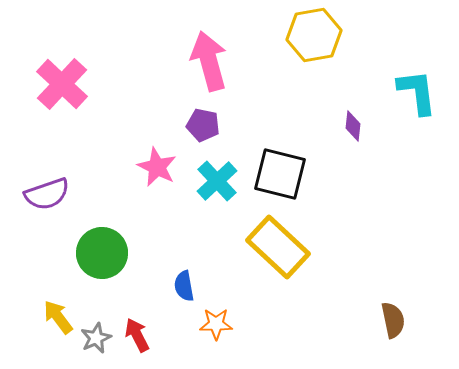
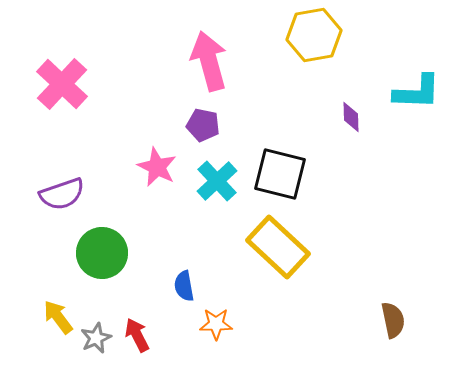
cyan L-shape: rotated 99 degrees clockwise
purple diamond: moved 2 px left, 9 px up; rotated 8 degrees counterclockwise
purple semicircle: moved 15 px right
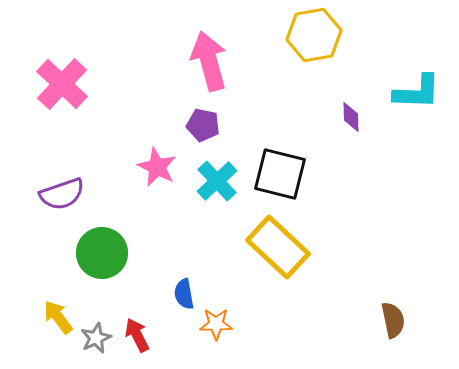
blue semicircle: moved 8 px down
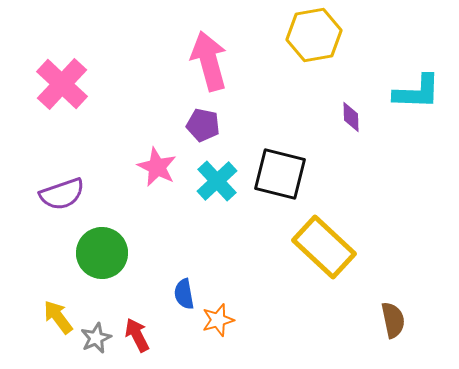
yellow rectangle: moved 46 px right
orange star: moved 2 px right, 4 px up; rotated 16 degrees counterclockwise
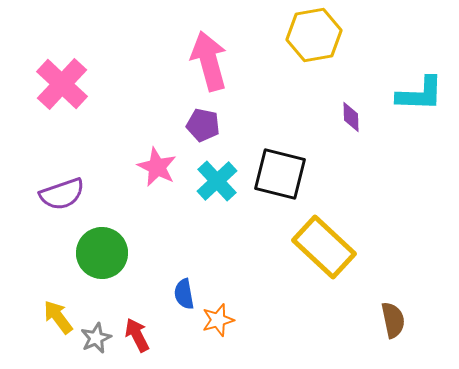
cyan L-shape: moved 3 px right, 2 px down
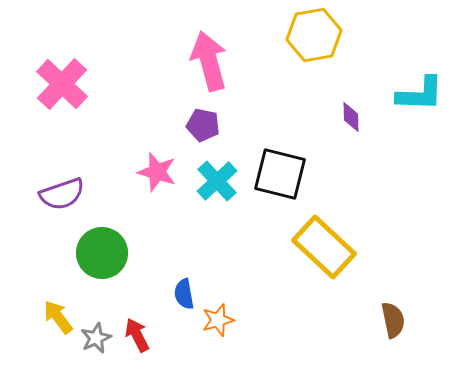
pink star: moved 5 px down; rotated 9 degrees counterclockwise
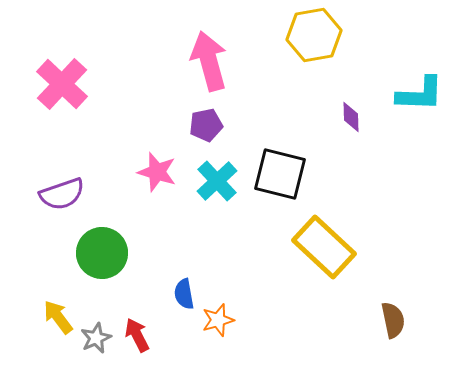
purple pentagon: moved 3 px right; rotated 24 degrees counterclockwise
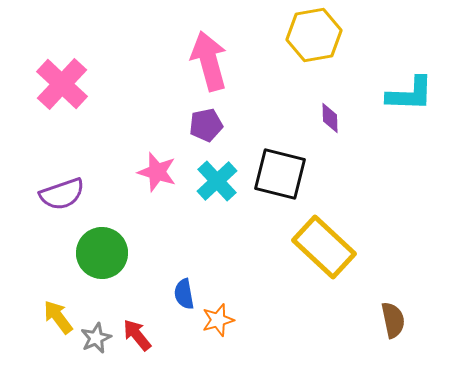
cyan L-shape: moved 10 px left
purple diamond: moved 21 px left, 1 px down
red arrow: rotated 12 degrees counterclockwise
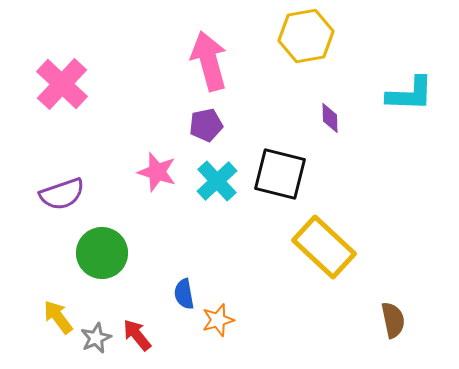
yellow hexagon: moved 8 px left, 1 px down
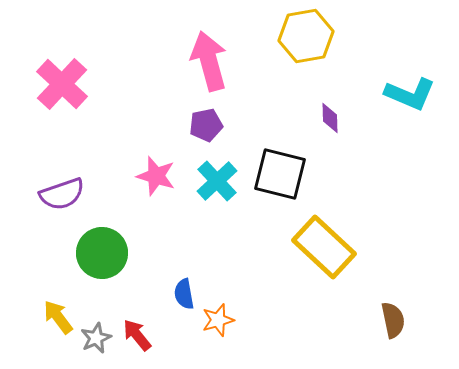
cyan L-shape: rotated 21 degrees clockwise
pink star: moved 1 px left, 4 px down
